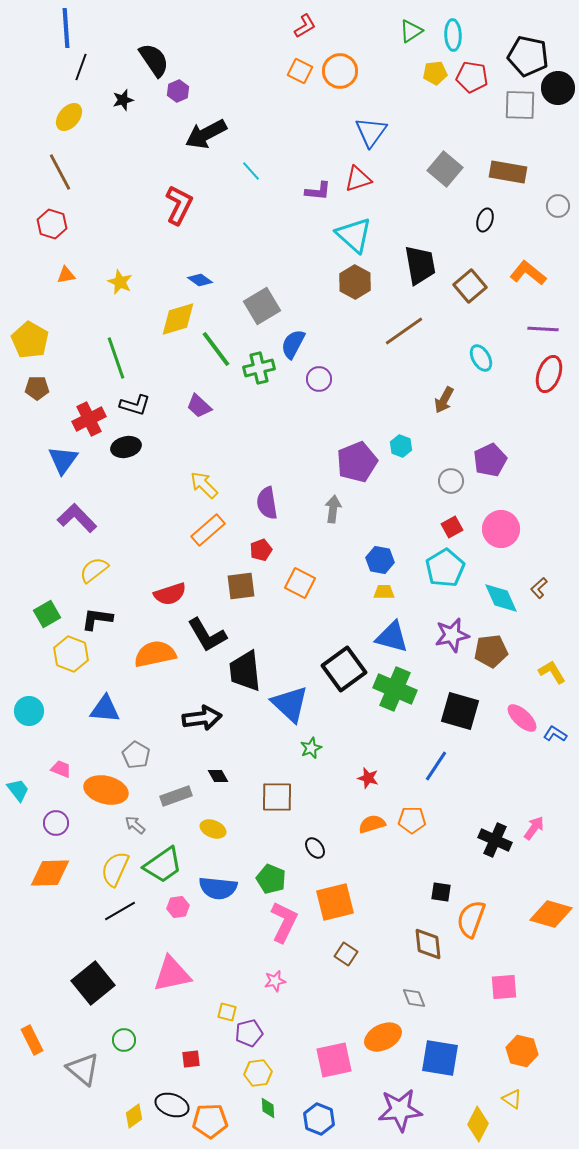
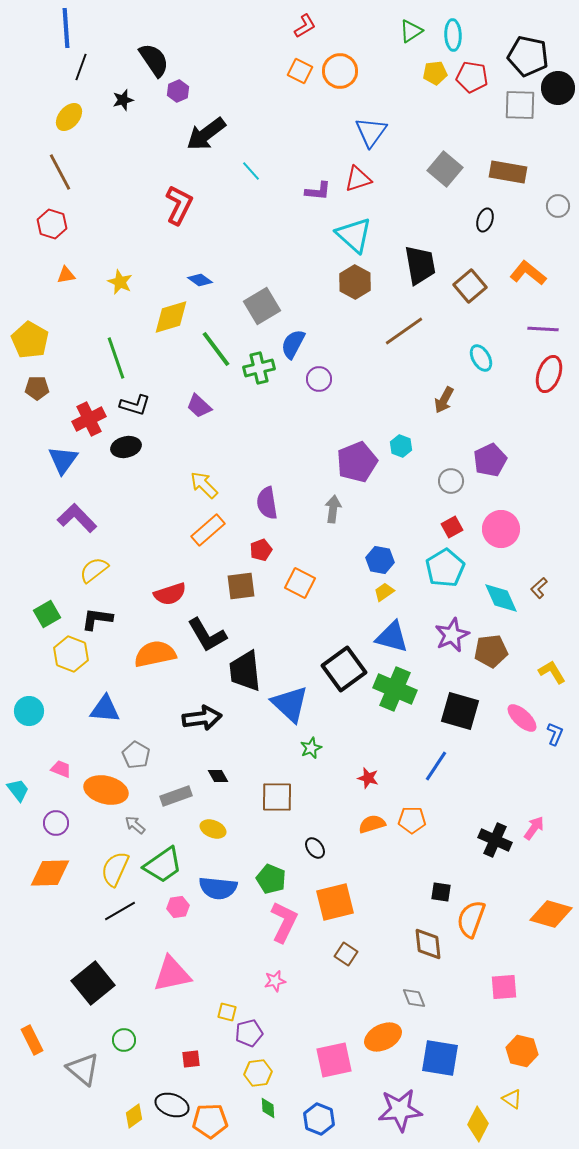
black arrow at (206, 134): rotated 9 degrees counterclockwise
yellow diamond at (178, 319): moved 7 px left, 2 px up
yellow trapezoid at (384, 592): rotated 35 degrees counterclockwise
purple star at (452, 635): rotated 12 degrees counterclockwise
blue L-shape at (555, 734): rotated 80 degrees clockwise
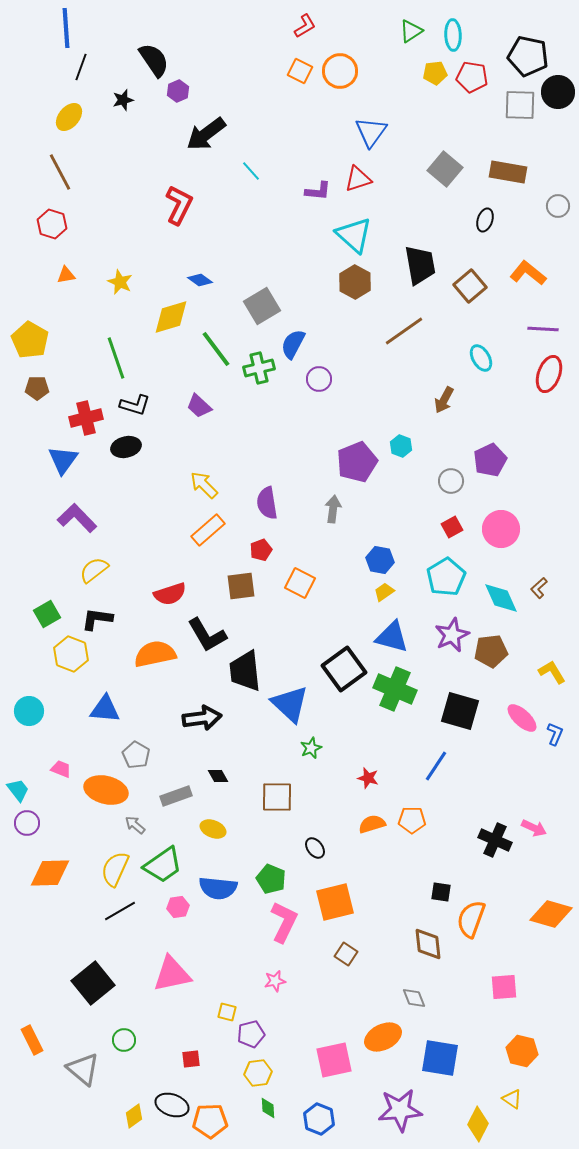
black circle at (558, 88): moved 4 px down
red cross at (89, 419): moved 3 px left, 1 px up; rotated 12 degrees clockwise
cyan pentagon at (445, 568): moved 1 px right, 9 px down
purple circle at (56, 823): moved 29 px left
pink arrow at (534, 828): rotated 80 degrees clockwise
purple pentagon at (249, 1033): moved 2 px right, 1 px down
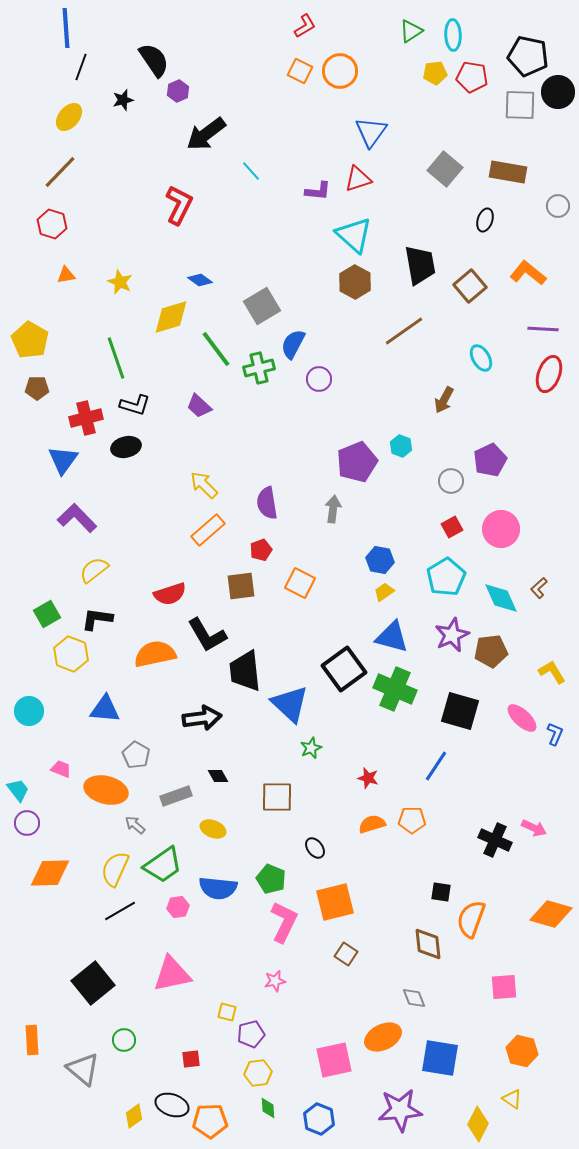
brown line at (60, 172): rotated 72 degrees clockwise
orange rectangle at (32, 1040): rotated 24 degrees clockwise
